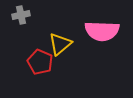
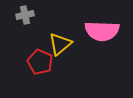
gray cross: moved 4 px right
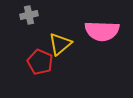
gray cross: moved 4 px right
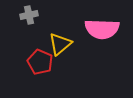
pink semicircle: moved 2 px up
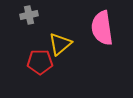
pink semicircle: moved 1 px up; rotated 80 degrees clockwise
red pentagon: rotated 25 degrees counterclockwise
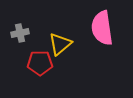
gray cross: moved 9 px left, 18 px down
red pentagon: moved 1 px down
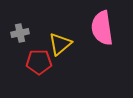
red pentagon: moved 1 px left, 1 px up
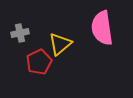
red pentagon: rotated 25 degrees counterclockwise
